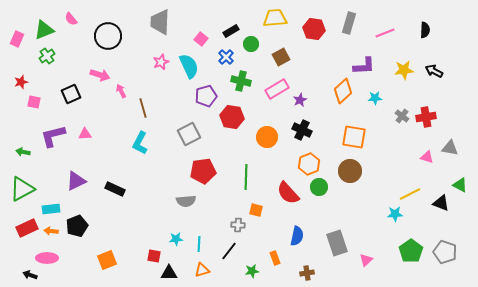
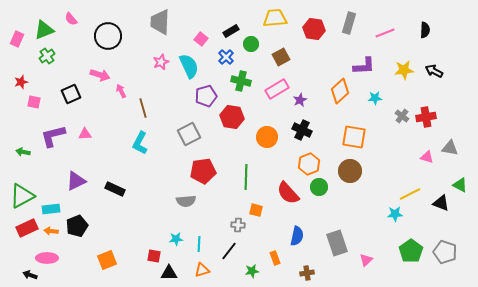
orange diamond at (343, 91): moved 3 px left
green triangle at (22, 189): moved 7 px down
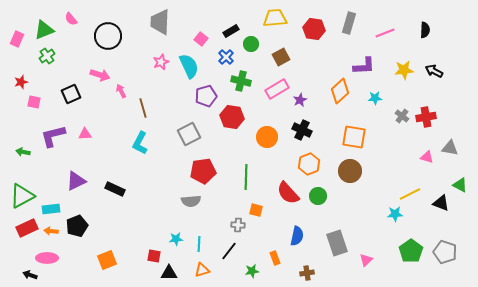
green circle at (319, 187): moved 1 px left, 9 px down
gray semicircle at (186, 201): moved 5 px right
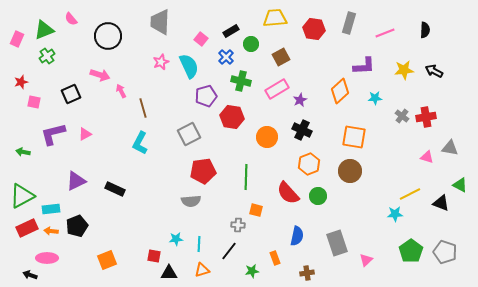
pink triangle at (85, 134): rotated 24 degrees counterclockwise
purple L-shape at (53, 136): moved 2 px up
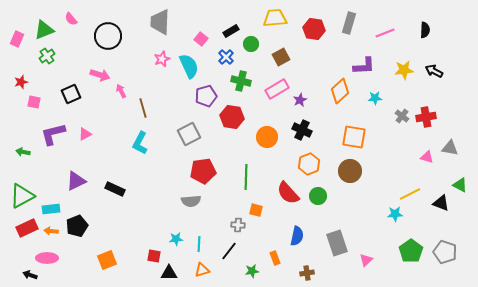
pink star at (161, 62): moved 1 px right, 3 px up
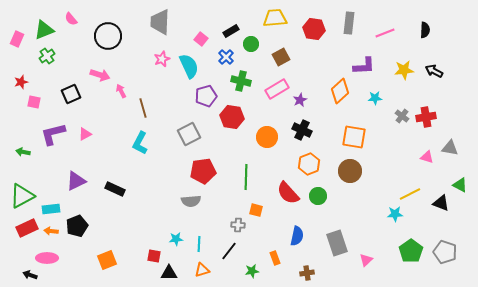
gray rectangle at (349, 23): rotated 10 degrees counterclockwise
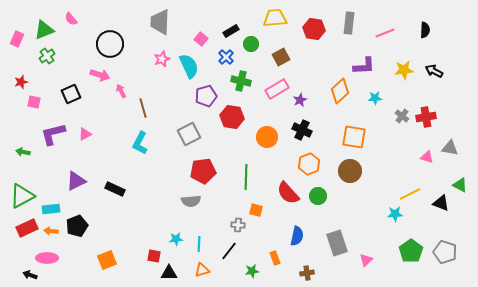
black circle at (108, 36): moved 2 px right, 8 px down
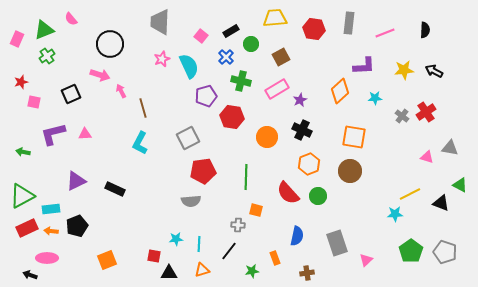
pink square at (201, 39): moved 3 px up
red cross at (426, 117): moved 5 px up; rotated 24 degrees counterclockwise
pink triangle at (85, 134): rotated 24 degrees clockwise
gray square at (189, 134): moved 1 px left, 4 px down
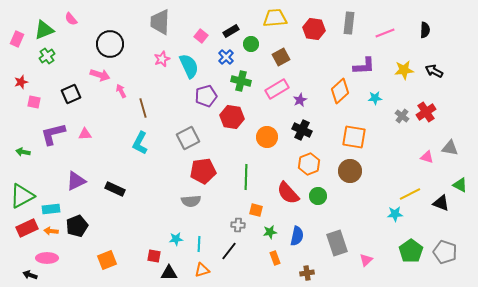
green star at (252, 271): moved 18 px right, 39 px up
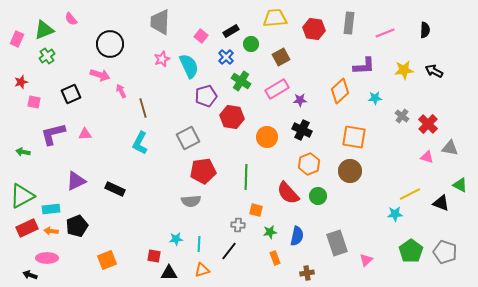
green cross at (241, 81): rotated 18 degrees clockwise
purple star at (300, 100): rotated 24 degrees clockwise
red cross at (426, 112): moved 2 px right, 12 px down; rotated 12 degrees counterclockwise
